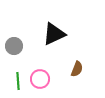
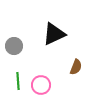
brown semicircle: moved 1 px left, 2 px up
pink circle: moved 1 px right, 6 px down
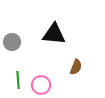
black triangle: rotated 30 degrees clockwise
gray circle: moved 2 px left, 4 px up
green line: moved 1 px up
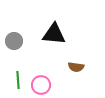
gray circle: moved 2 px right, 1 px up
brown semicircle: rotated 77 degrees clockwise
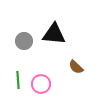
gray circle: moved 10 px right
brown semicircle: rotated 35 degrees clockwise
pink circle: moved 1 px up
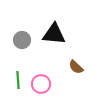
gray circle: moved 2 px left, 1 px up
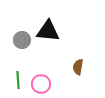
black triangle: moved 6 px left, 3 px up
brown semicircle: moved 2 px right; rotated 56 degrees clockwise
